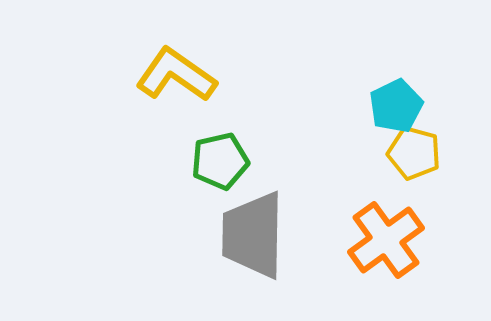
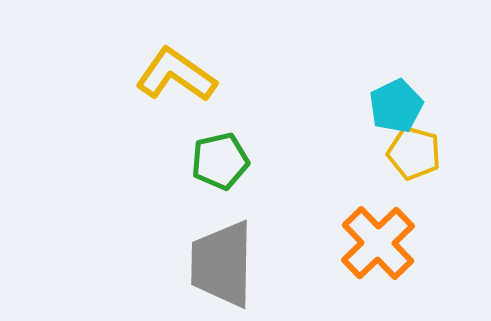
gray trapezoid: moved 31 px left, 29 px down
orange cross: moved 8 px left, 3 px down; rotated 8 degrees counterclockwise
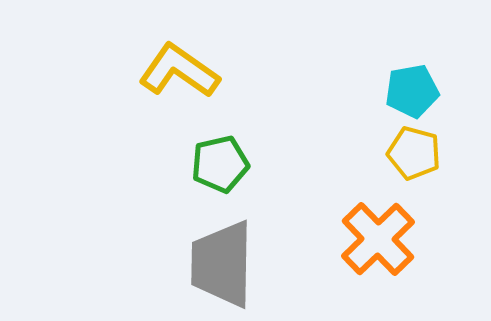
yellow L-shape: moved 3 px right, 4 px up
cyan pentagon: moved 16 px right, 15 px up; rotated 16 degrees clockwise
green pentagon: moved 3 px down
orange cross: moved 4 px up
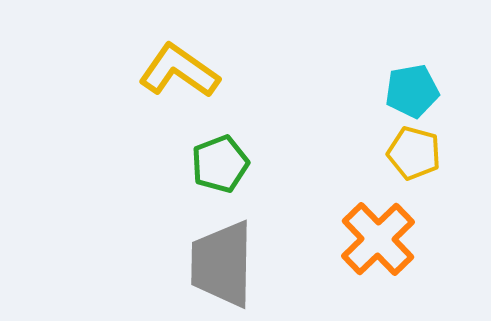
green pentagon: rotated 8 degrees counterclockwise
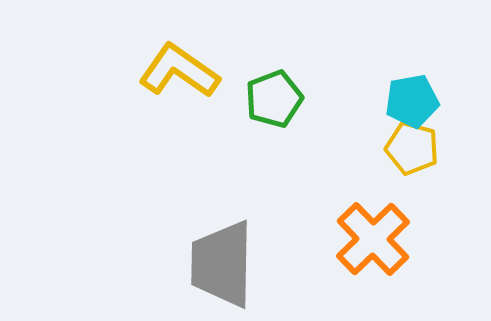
cyan pentagon: moved 10 px down
yellow pentagon: moved 2 px left, 5 px up
green pentagon: moved 54 px right, 65 px up
orange cross: moved 5 px left
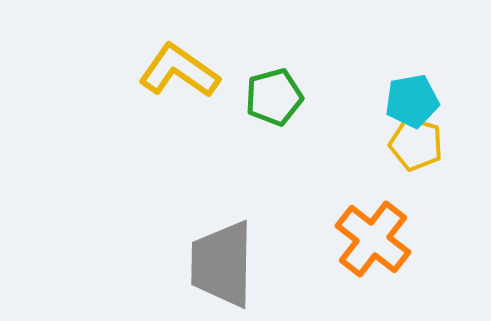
green pentagon: moved 2 px up; rotated 6 degrees clockwise
yellow pentagon: moved 4 px right, 4 px up
orange cross: rotated 8 degrees counterclockwise
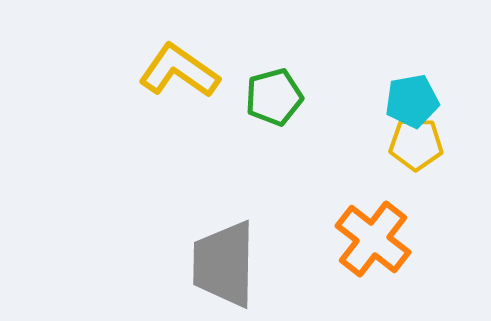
yellow pentagon: rotated 14 degrees counterclockwise
gray trapezoid: moved 2 px right
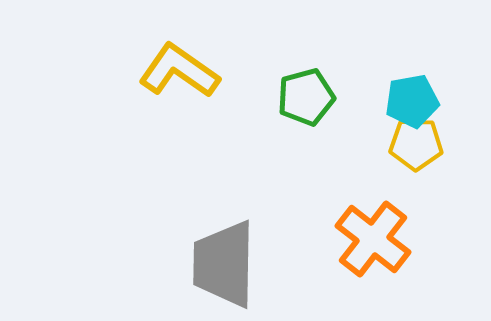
green pentagon: moved 32 px right
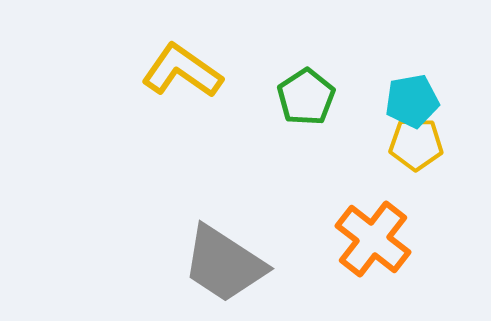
yellow L-shape: moved 3 px right
green pentagon: rotated 18 degrees counterclockwise
gray trapezoid: rotated 58 degrees counterclockwise
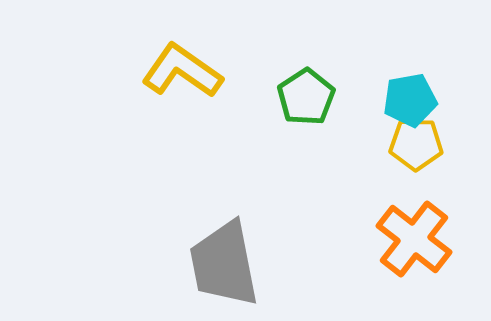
cyan pentagon: moved 2 px left, 1 px up
orange cross: moved 41 px right
gray trapezoid: rotated 46 degrees clockwise
